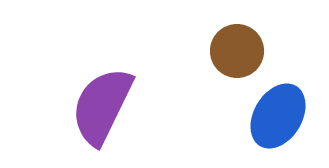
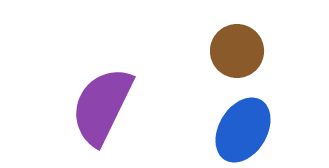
blue ellipse: moved 35 px left, 14 px down
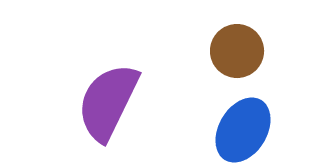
purple semicircle: moved 6 px right, 4 px up
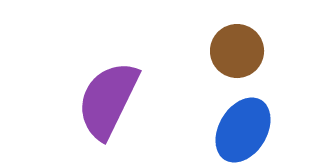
purple semicircle: moved 2 px up
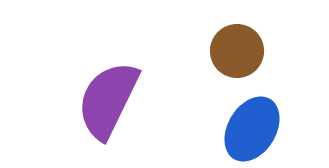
blue ellipse: moved 9 px right, 1 px up
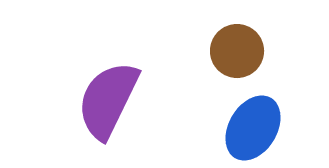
blue ellipse: moved 1 px right, 1 px up
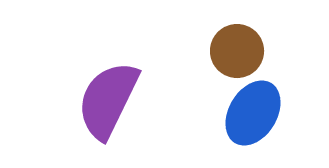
blue ellipse: moved 15 px up
